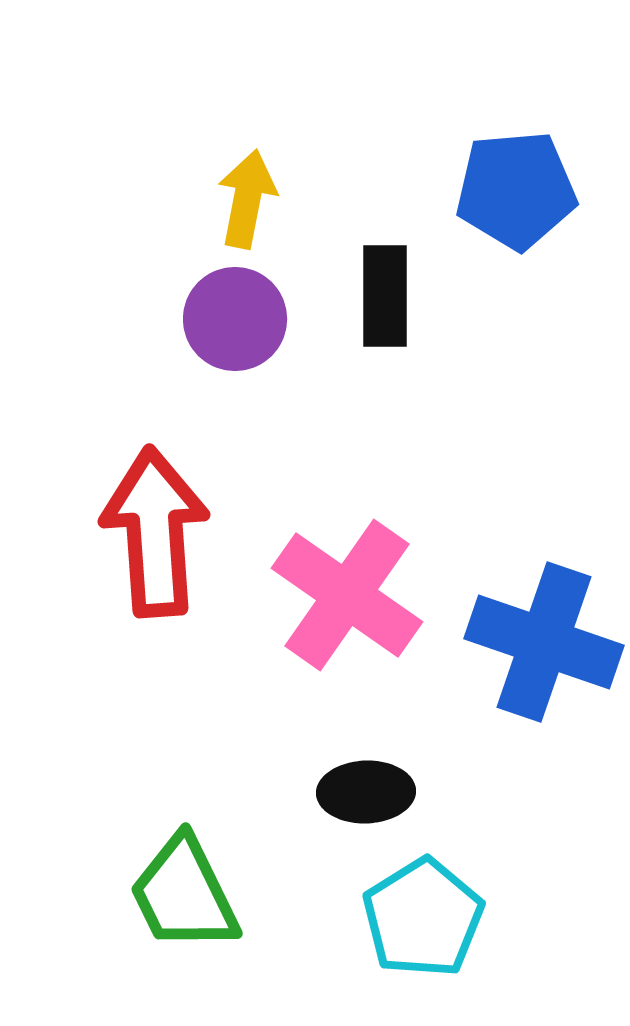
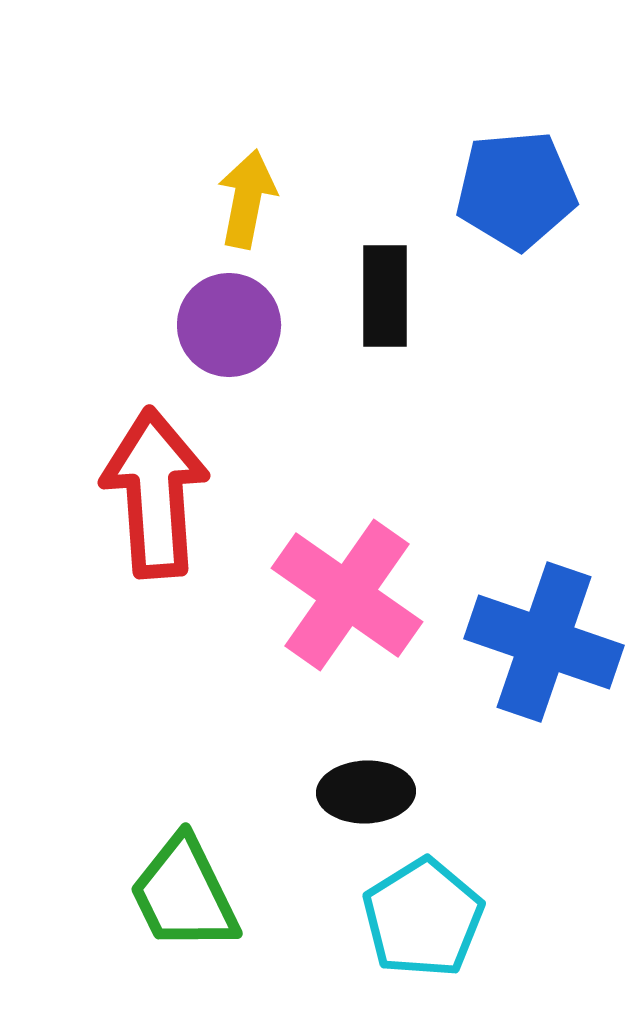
purple circle: moved 6 px left, 6 px down
red arrow: moved 39 px up
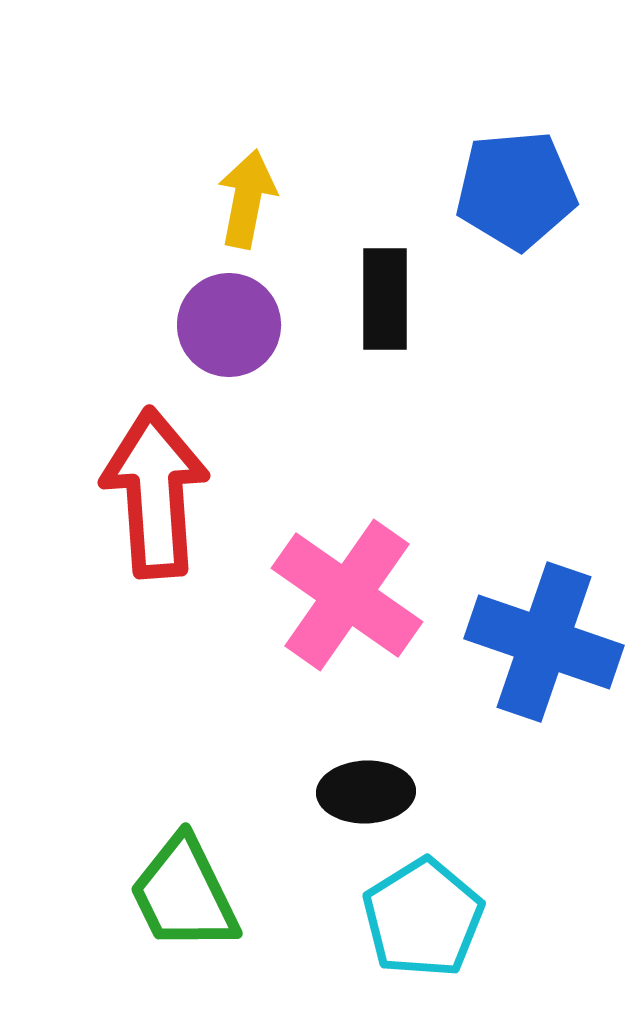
black rectangle: moved 3 px down
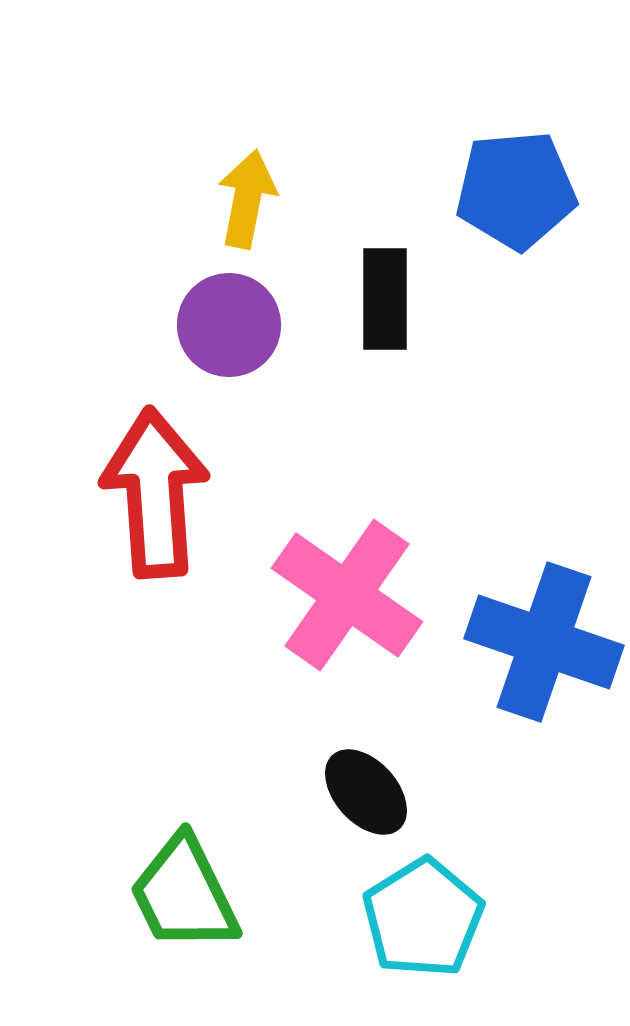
black ellipse: rotated 50 degrees clockwise
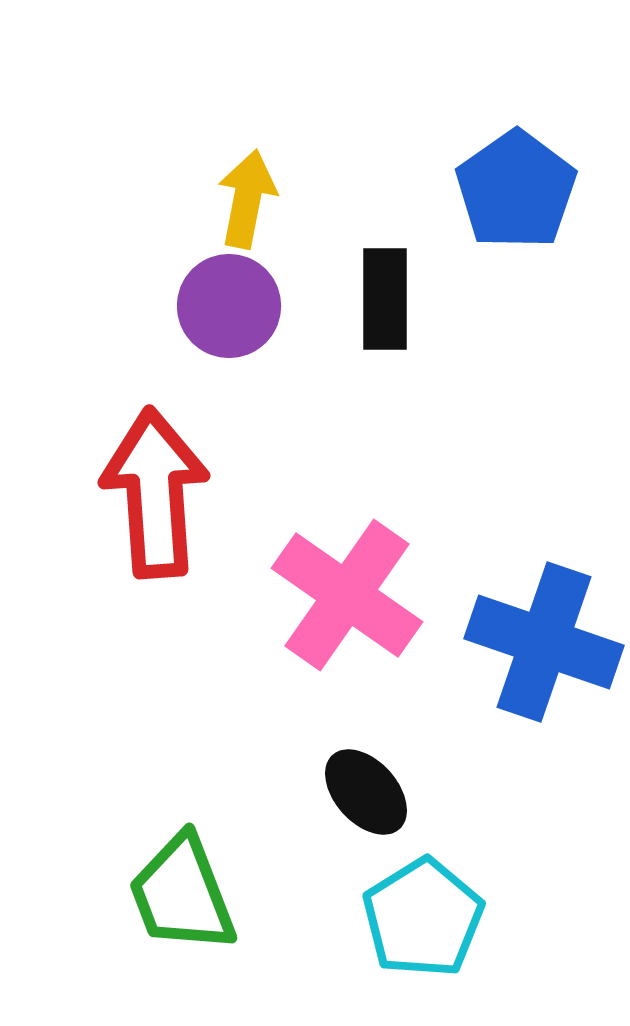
blue pentagon: rotated 30 degrees counterclockwise
purple circle: moved 19 px up
green trapezoid: moved 2 px left; rotated 5 degrees clockwise
